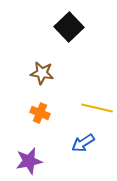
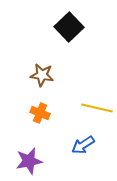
brown star: moved 2 px down
blue arrow: moved 2 px down
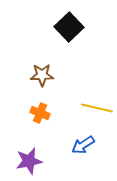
brown star: rotated 10 degrees counterclockwise
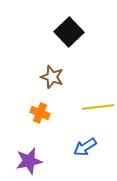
black square: moved 5 px down
brown star: moved 10 px right, 2 px down; rotated 20 degrees clockwise
yellow line: moved 1 px right, 1 px up; rotated 20 degrees counterclockwise
blue arrow: moved 2 px right, 2 px down
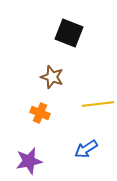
black square: moved 1 px down; rotated 24 degrees counterclockwise
yellow line: moved 3 px up
blue arrow: moved 1 px right, 2 px down
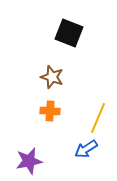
yellow line: moved 14 px down; rotated 60 degrees counterclockwise
orange cross: moved 10 px right, 2 px up; rotated 18 degrees counterclockwise
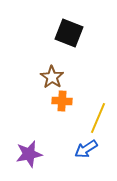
brown star: rotated 15 degrees clockwise
orange cross: moved 12 px right, 10 px up
purple star: moved 7 px up
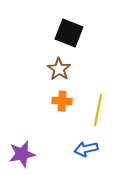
brown star: moved 7 px right, 8 px up
yellow line: moved 8 px up; rotated 12 degrees counterclockwise
blue arrow: rotated 20 degrees clockwise
purple star: moved 7 px left
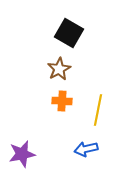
black square: rotated 8 degrees clockwise
brown star: rotated 10 degrees clockwise
